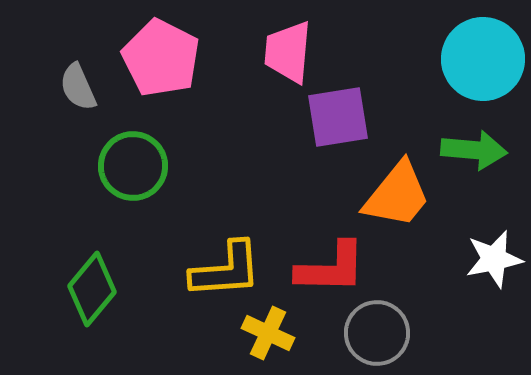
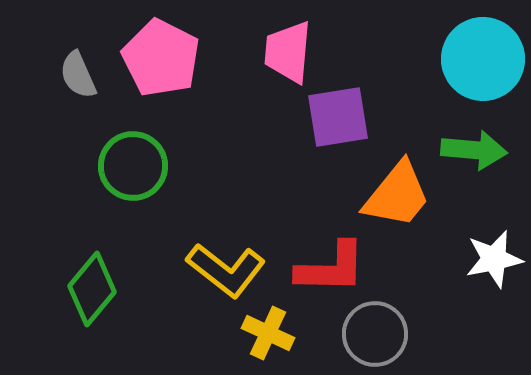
gray semicircle: moved 12 px up
yellow L-shape: rotated 42 degrees clockwise
gray circle: moved 2 px left, 1 px down
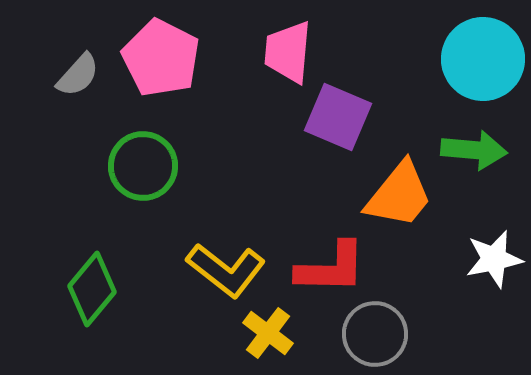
gray semicircle: rotated 114 degrees counterclockwise
purple square: rotated 32 degrees clockwise
green circle: moved 10 px right
orange trapezoid: moved 2 px right
yellow cross: rotated 12 degrees clockwise
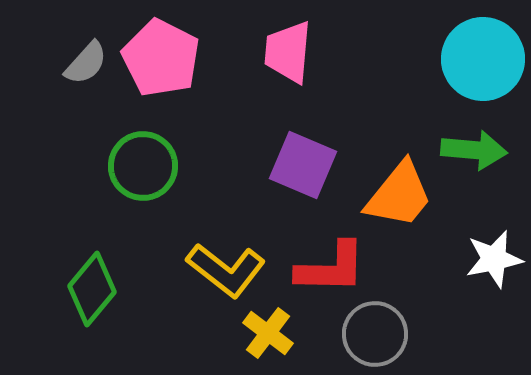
gray semicircle: moved 8 px right, 12 px up
purple square: moved 35 px left, 48 px down
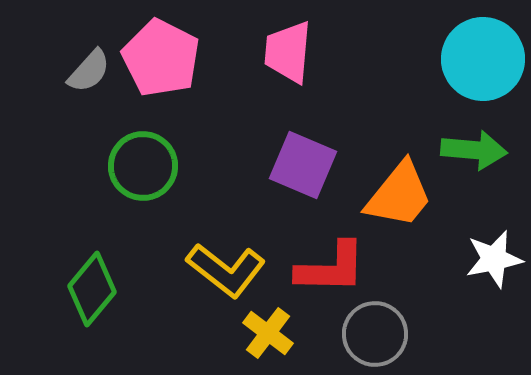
gray semicircle: moved 3 px right, 8 px down
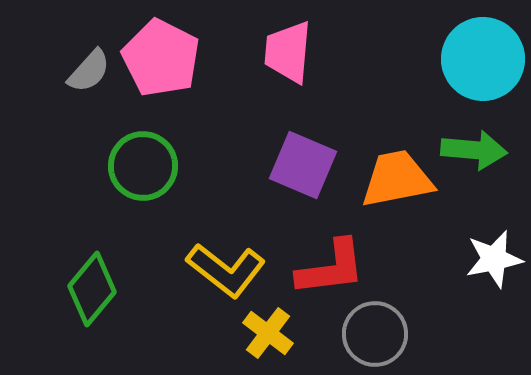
orange trapezoid: moved 2 px left, 16 px up; rotated 140 degrees counterclockwise
red L-shape: rotated 8 degrees counterclockwise
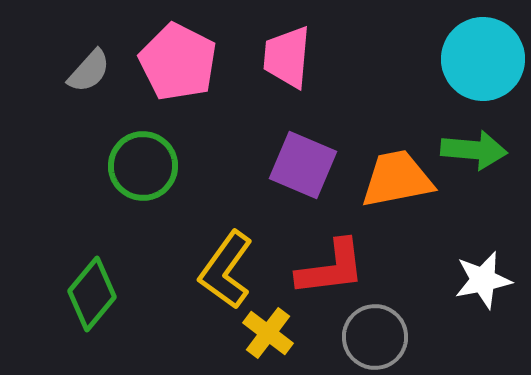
pink trapezoid: moved 1 px left, 5 px down
pink pentagon: moved 17 px right, 4 px down
white star: moved 11 px left, 21 px down
yellow L-shape: rotated 88 degrees clockwise
green diamond: moved 5 px down
gray circle: moved 3 px down
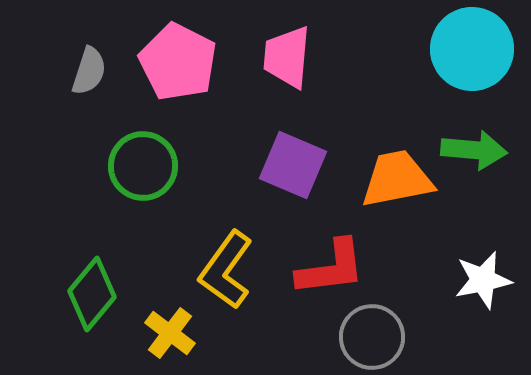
cyan circle: moved 11 px left, 10 px up
gray semicircle: rotated 24 degrees counterclockwise
purple square: moved 10 px left
yellow cross: moved 98 px left
gray circle: moved 3 px left
